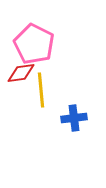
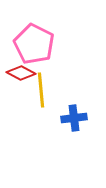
red diamond: rotated 36 degrees clockwise
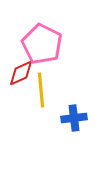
pink pentagon: moved 8 px right
red diamond: rotated 52 degrees counterclockwise
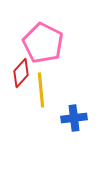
pink pentagon: moved 1 px right, 1 px up
red diamond: rotated 24 degrees counterclockwise
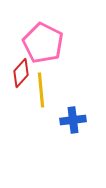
blue cross: moved 1 px left, 2 px down
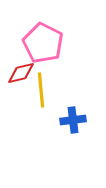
red diamond: rotated 36 degrees clockwise
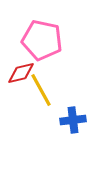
pink pentagon: moved 1 px left, 3 px up; rotated 15 degrees counterclockwise
yellow line: rotated 24 degrees counterclockwise
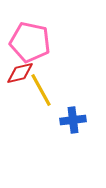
pink pentagon: moved 12 px left, 2 px down
red diamond: moved 1 px left
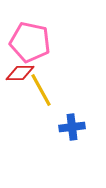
red diamond: rotated 12 degrees clockwise
blue cross: moved 1 px left, 7 px down
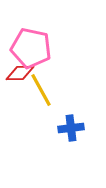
pink pentagon: moved 1 px right, 6 px down
blue cross: moved 1 px left, 1 px down
